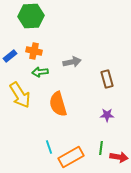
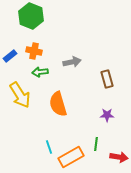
green hexagon: rotated 25 degrees clockwise
green line: moved 5 px left, 4 px up
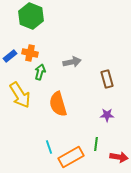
orange cross: moved 4 px left, 2 px down
green arrow: rotated 112 degrees clockwise
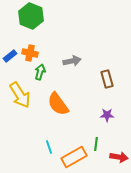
gray arrow: moved 1 px up
orange semicircle: rotated 20 degrees counterclockwise
orange rectangle: moved 3 px right
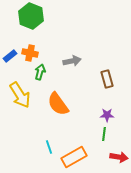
green line: moved 8 px right, 10 px up
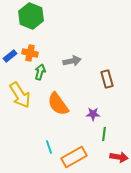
purple star: moved 14 px left, 1 px up
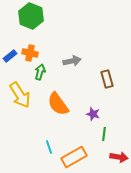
purple star: rotated 16 degrees clockwise
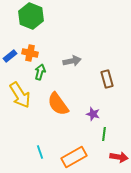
cyan line: moved 9 px left, 5 px down
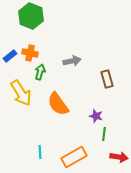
yellow arrow: moved 1 px right, 2 px up
purple star: moved 3 px right, 2 px down
cyan line: rotated 16 degrees clockwise
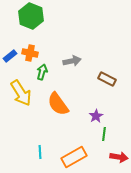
green arrow: moved 2 px right
brown rectangle: rotated 48 degrees counterclockwise
purple star: rotated 24 degrees clockwise
